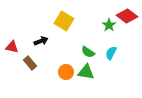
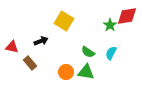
red diamond: rotated 45 degrees counterclockwise
green star: moved 1 px right
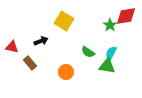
red diamond: moved 1 px left
green triangle: moved 21 px right, 6 px up
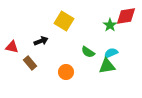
cyan semicircle: rotated 40 degrees clockwise
green triangle: rotated 18 degrees counterclockwise
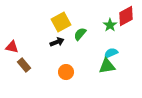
red diamond: rotated 20 degrees counterclockwise
yellow square: moved 3 px left, 1 px down; rotated 30 degrees clockwise
black arrow: moved 16 px right, 1 px down
green semicircle: moved 8 px left, 18 px up; rotated 96 degrees clockwise
brown rectangle: moved 6 px left, 2 px down
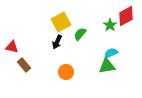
black arrow: rotated 136 degrees clockwise
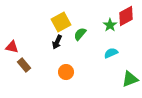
green triangle: moved 23 px right, 13 px down; rotated 12 degrees counterclockwise
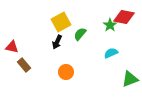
red diamond: moved 2 px left, 1 px down; rotated 40 degrees clockwise
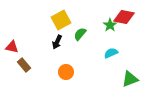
yellow square: moved 2 px up
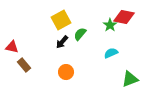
black arrow: moved 5 px right; rotated 16 degrees clockwise
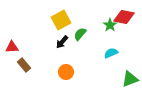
red triangle: rotated 16 degrees counterclockwise
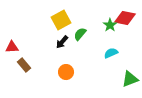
red diamond: moved 1 px right, 1 px down
